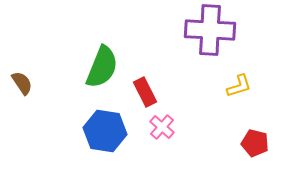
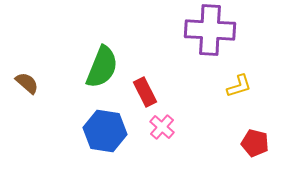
brown semicircle: moved 5 px right; rotated 15 degrees counterclockwise
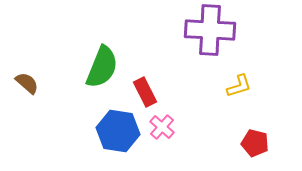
blue hexagon: moved 13 px right
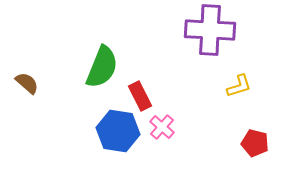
red rectangle: moved 5 px left, 4 px down
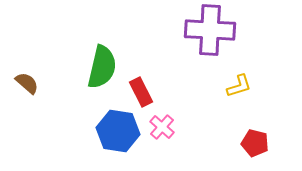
green semicircle: rotated 9 degrees counterclockwise
red rectangle: moved 1 px right, 4 px up
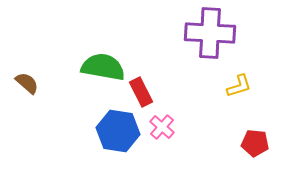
purple cross: moved 3 px down
green semicircle: moved 1 px right; rotated 93 degrees counterclockwise
red pentagon: rotated 8 degrees counterclockwise
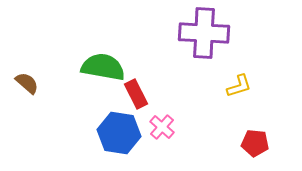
purple cross: moved 6 px left
red rectangle: moved 5 px left, 2 px down
blue hexagon: moved 1 px right, 2 px down
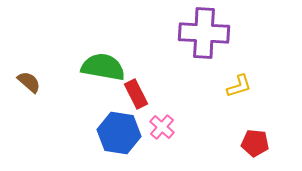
brown semicircle: moved 2 px right, 1 px up
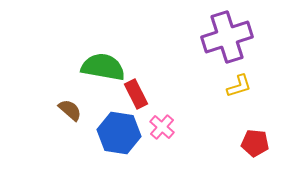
purple cross: moved 23 px right, 4 px down; rotated 21 degrees counterclockwise
brown semicircle: moved 41 px right, 28 px down
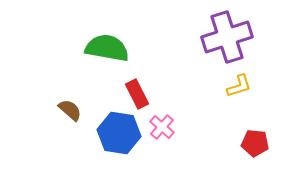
green semicircle: moved 4 px right, 19 px up
red rectangle: moved 1 px right
